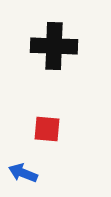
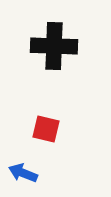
red square: moved 1 px left; rotated 8 degrees clockwise
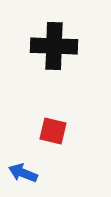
red square: moved 7 px right, 2 px down
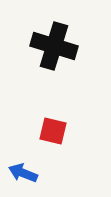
black cross: rotated 15 degrees clockwise
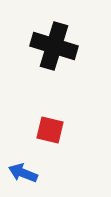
red square: moved 3 px left, 1 px up
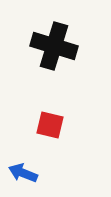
red square: moved 5 px up
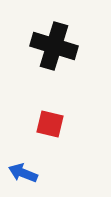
red square: moved 1 px up
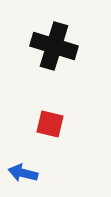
blue arrow: rotated 8 degrees counterclockwise
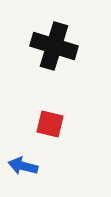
blue arrow: moved 7 px up
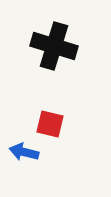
blue arrow: moved 1 px right, 14 px up
